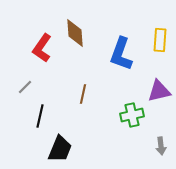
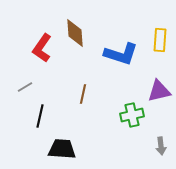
blue L-shape: rotated 92 degrees counterclockwise
gray line: rotated 14 degrees clockwise
black trapezoid: moved 2 px right; rotated 108 degrees counterclockwise
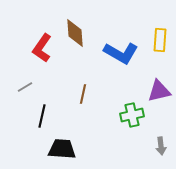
blue L-shape: moved 1 px up; rotated 12 degrees clockwise
black line: moved 2 px right
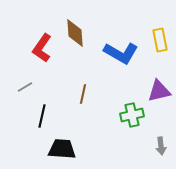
yellow rectangle: rotated 15 degrees counterclockwise
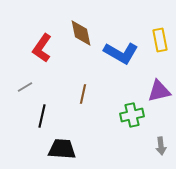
brown diamond: moved 6 px right; rotated 8 degrees counterclockwise
